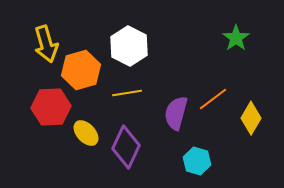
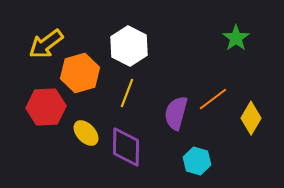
yellow arrow: rotated 69 degrees clockwise
orange hexagon: moved 1 px left, 3 px down
yellow line: rotated 60 degrees counterclockwise
red hexagon: moved 5 px left
purple diamond: rotated 24 degrees counterclockwise
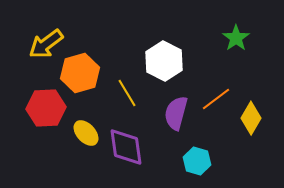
white hexagon: moved 35 px right, 15 px down
yellow line: rotated 52 degrees counterclockwise
orange line: moved 3 px right
red hexagon: moved 1 px down
purple diamond: rotated 9 degrees counterclockwise
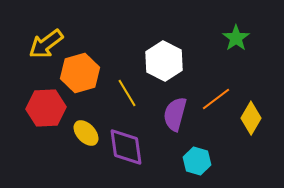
purple semicircle: moved 1 px left, 1 px down
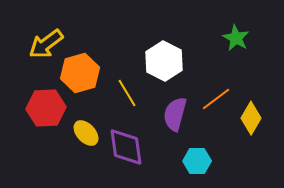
green star: rotated 8 degrees counterclockwise
cyan hexagon: rotated 16 degrees counterclockwise
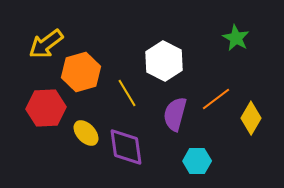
orange hexagon: moved 1 px right, 1 px up
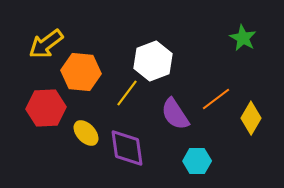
green star: moved 7 px right
white hexagon: moved 11 px left; rotated 12 degrees clockwise
orange hexagon: rotated 21 degrees clockwise
yellow line: rotated 68 degrees clockwise
purple semicircle: rotated 48 degrees counterclockwise
purple diamond: moved 1 px right, 1 px down
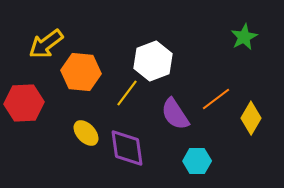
green star: moved 1 px right, 1 px up; rotated 16 degrees clockwise
red hexagon: moved 22 px left, 5 px up
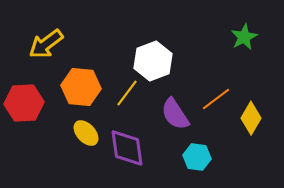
orange hexagon: moved 15 px down
cyan hexagon: moved 4 px up; rotated 8 degrees clockwise
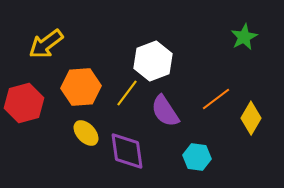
orange hexagon: rotated 9 degrees counterclockwise
red hexagon: rotated 12 degrees counterclockwise
purple semicircle: moved 10 px left, 3 px up
purple diamond: moved 3 px down
